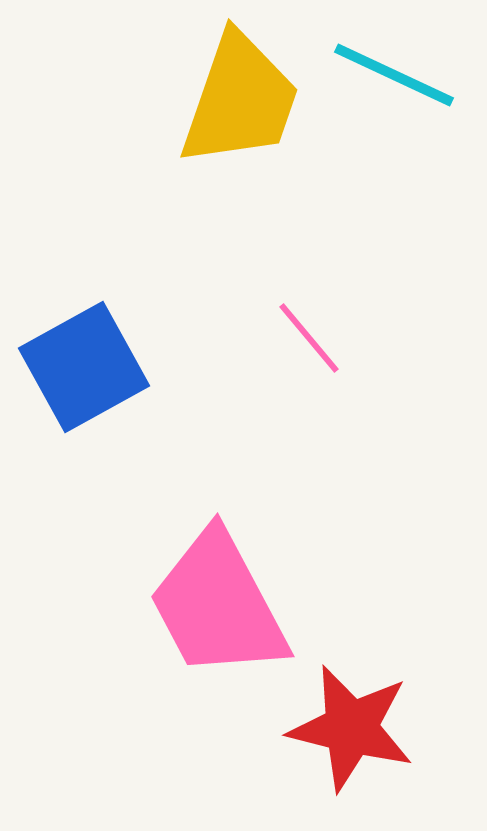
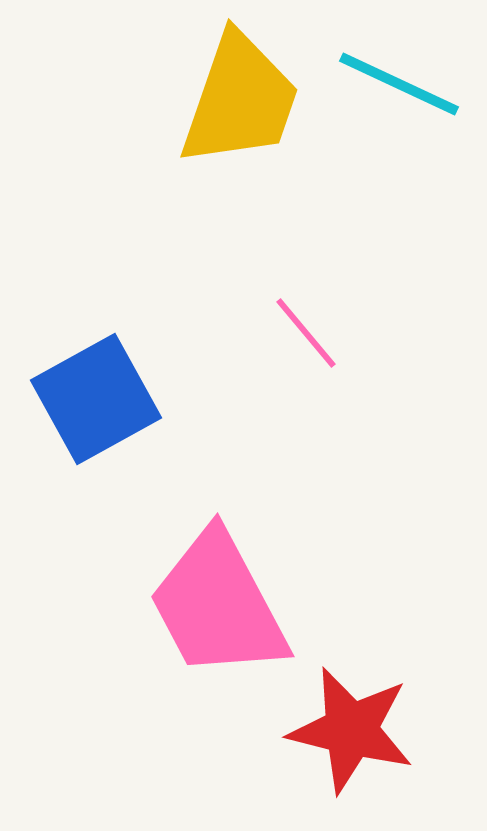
cyan line: moved 5 px right, 9 px down
pink line: moved 3 px left, 5 px up
blue square: moved 12 px right, 32 px down
red star: moved 2 px down
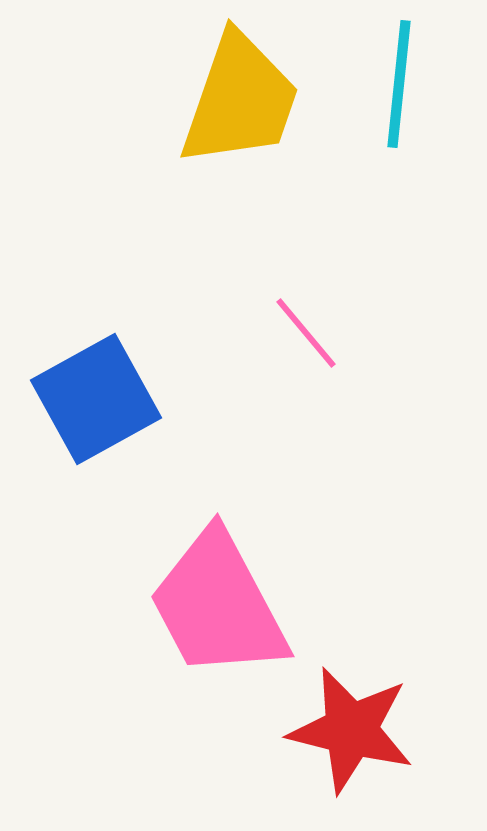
cyan line: rotated 71 degrees clockwise
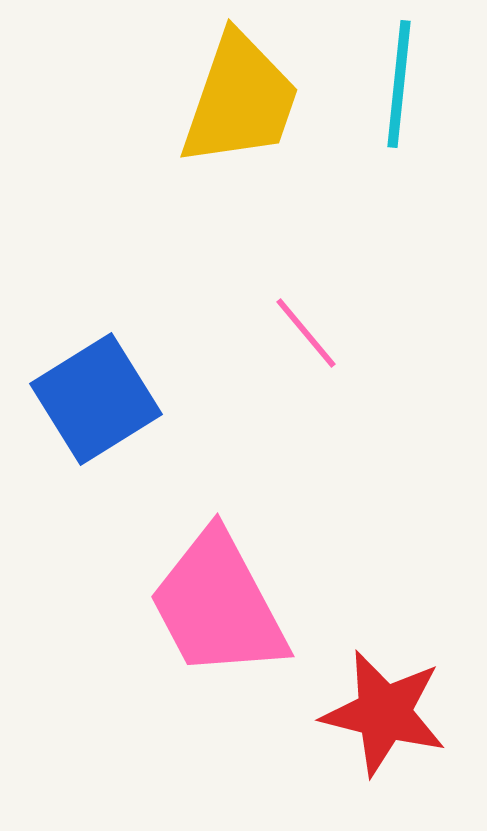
blue square: rotated 3 degrees counterclockwise
red star: moved 33 px right, 17 px up
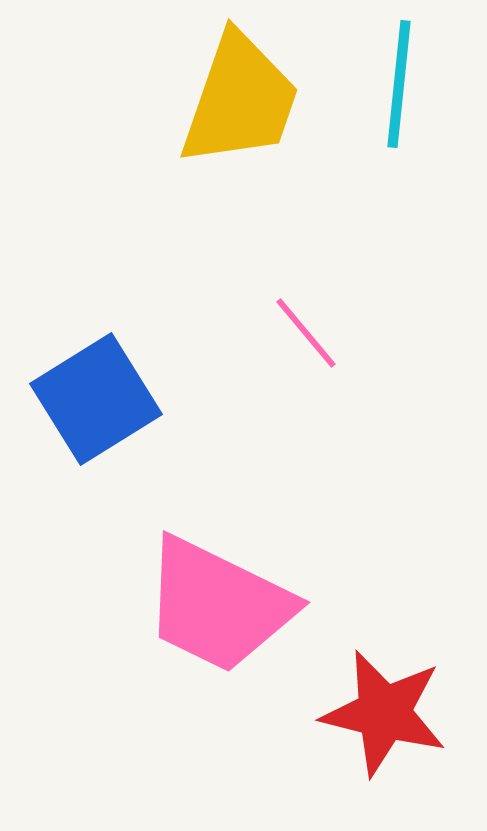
pink trapezoid: rotated 36 degrees counterclockwise
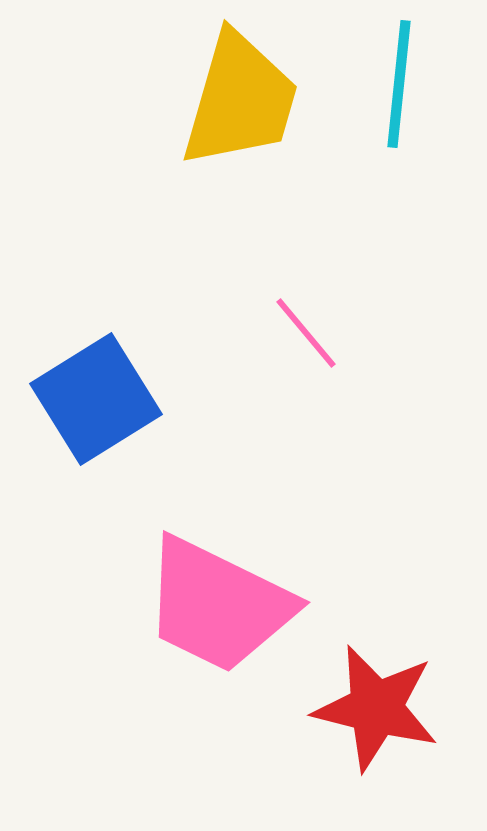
yellow trapezoid: rotated 3 degrees counterclockwise
red star: moved 8 px left, 5 px up
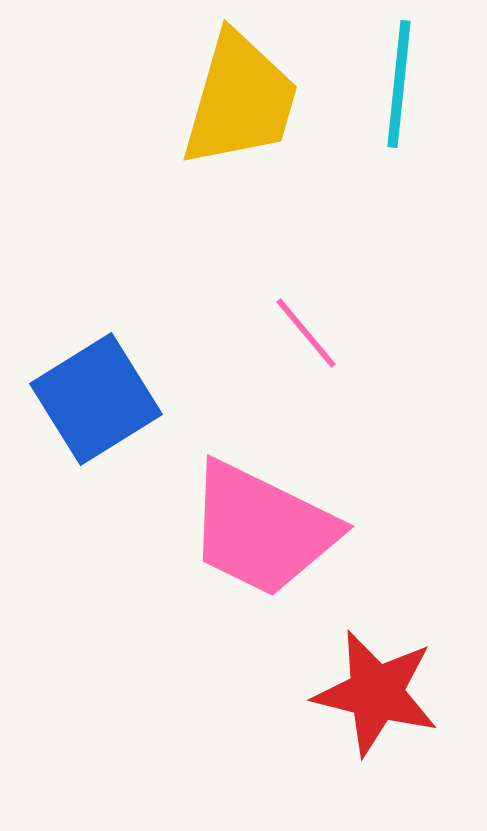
pink trapezoid: moved 44 px right, 76 px up
red star: moved 15 px up
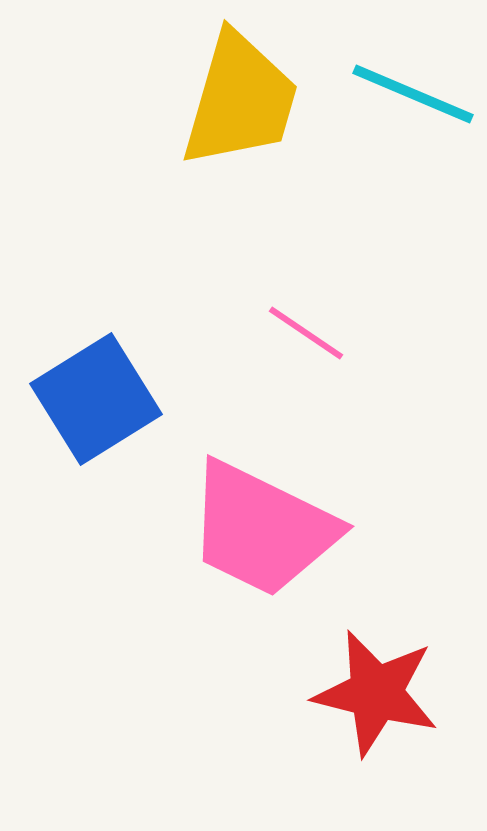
cyan line: moved 14 px right, 10 px down; rotated 73 degrees counterclockwise
pink line: rotated 16 degrees counterclockwise
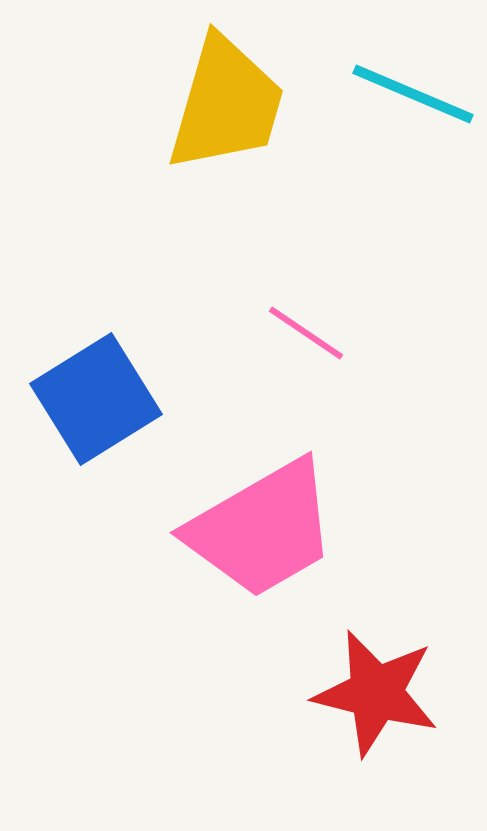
yellow trapezoid: moved 14 px left, 4 px down
pink trapezoid: rotated 56 degrees counterclockwise
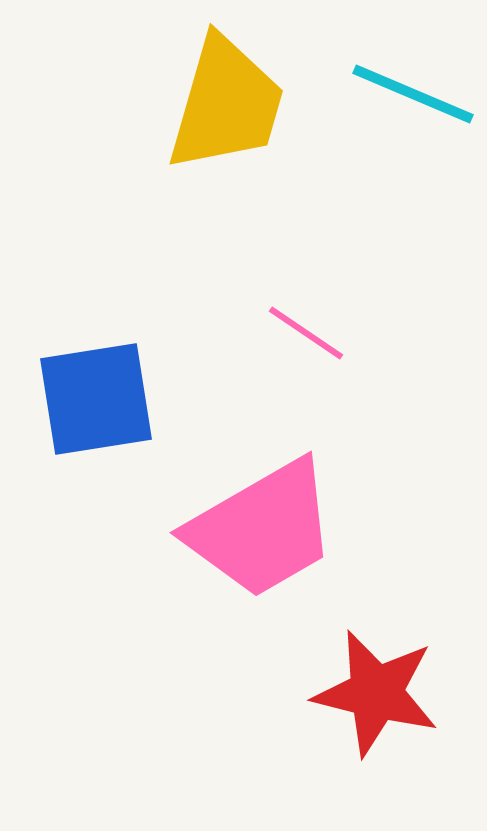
blue square: rotated 23 degrees clockwise
